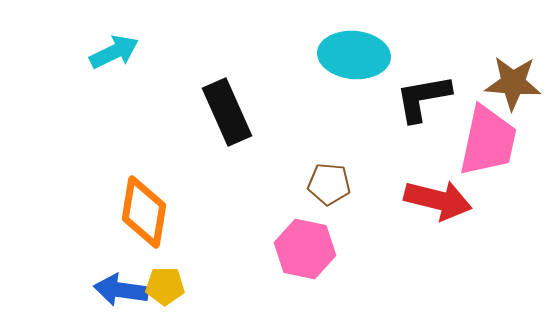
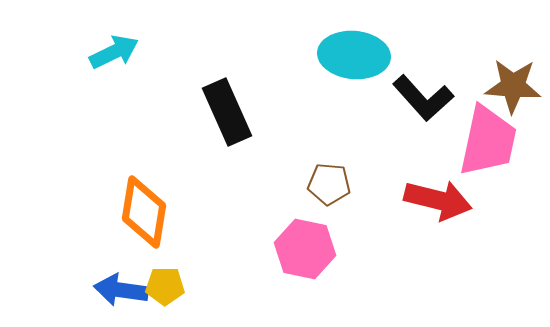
brown star: moved 3 px down
black L-shape: rotated 122 degrees counterclockwise
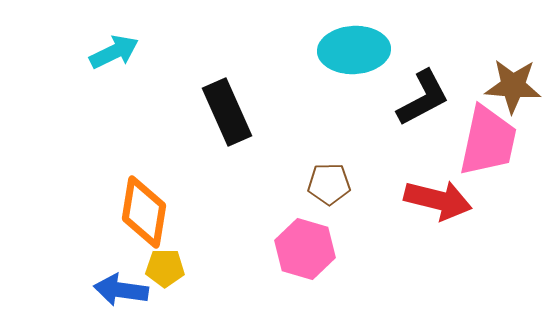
cyan ellipse: moved 5 px up; rotated 8 degrees counterclockwise
black L-shape: rotated 76 degrees counterclockwise
brown pentagon: rotated 6 degrees counterclockwise
pink hexagon: rotated 4 degrees clockwise
yellow pentagon: moved 18 px up
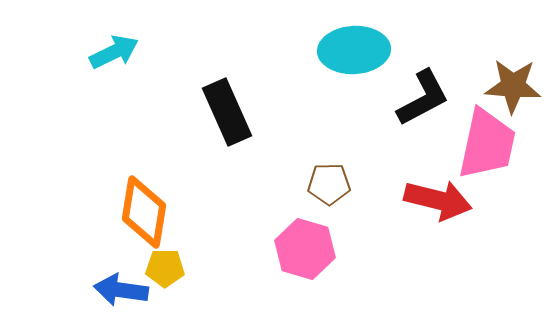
pink trapezoid: moved 1 px left, 3 px down
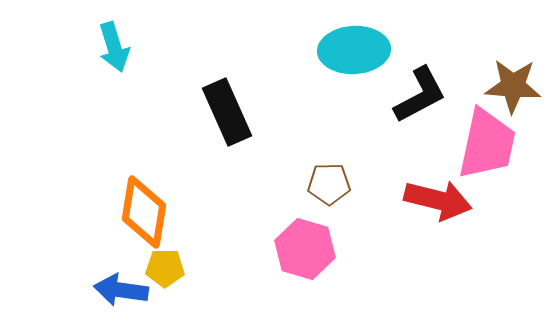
cyan arrow: moved 5 px up; rotated 99 degrees clockwise
black L-shape: moved 3 px left, 3 px up
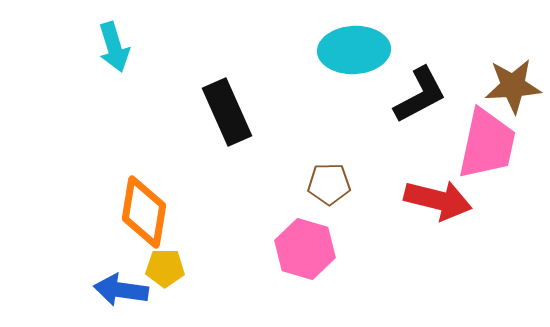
brown star: rotated 8 degrees counterclockwise
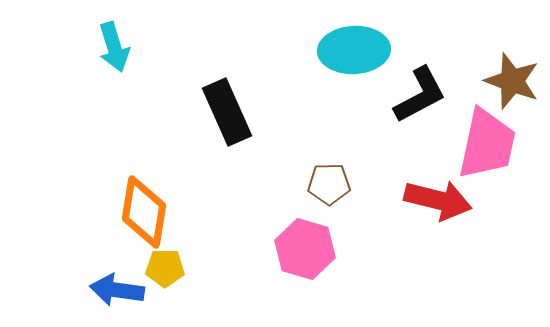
brown star: moved 1 px left, 5 px up; rotated 24 degrees clockwise
blue arrow: moved 4 px left
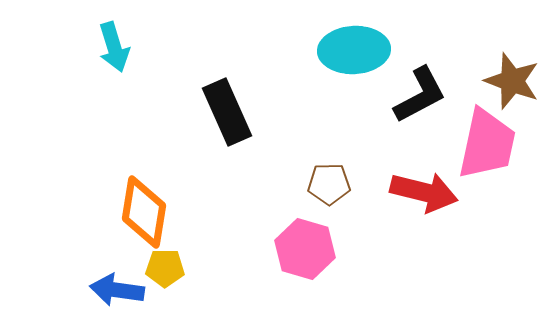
red arrow: moved 14 px left, 8 px up
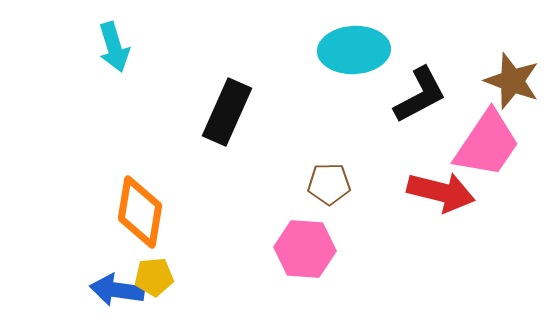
black rectangle: rotated 48 degrees clockwise
pink trapezoid: rotated 22 degrees clockwise
red arrow: moved 17 px right
orange diamond: moved 4 px left
pink hexagon: rotated 12 degrees counterclockwise
yellow pentagon: moved 11 px left, 9 px down; rotated 6 degrees counterclockwise
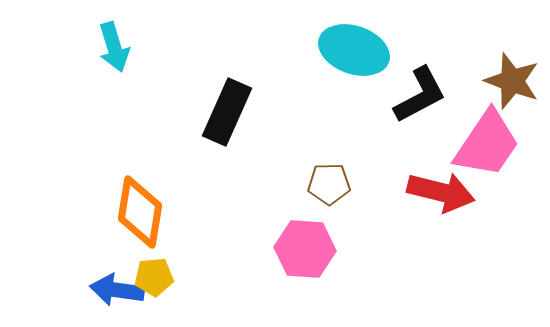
cyan ellipse: rotated 22 degrees clockwise
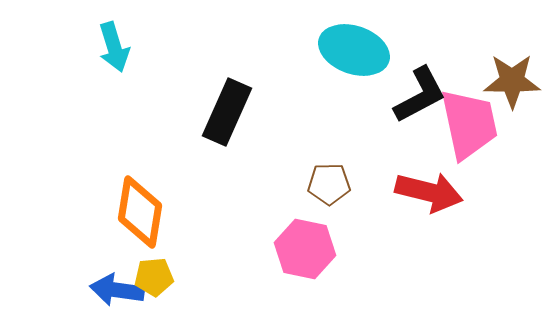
brown star: rotated 20 degrees counterclockwise
pink trapezoid: moved 18 px left, 20 px up; rotated 46 degrees counterclockwise
red arrow: moved 12 px left
pink hexagon: rotated 8 degrees clockwise
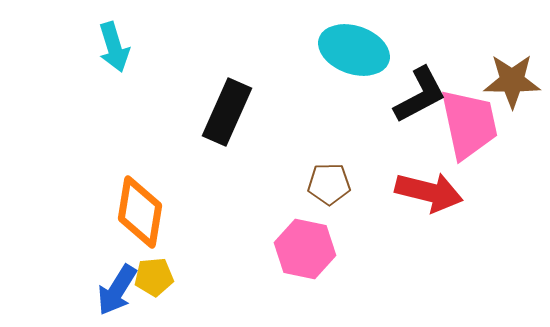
blue arrow: rotated 66 degrees counterclockwise
